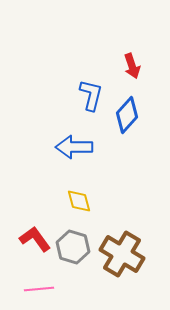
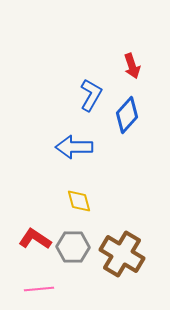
blue L-shape: rotated 16 degrees clockwise
red L-shape: rotated 20 degrees counterclockwise
gray hexagon: rotated 16 degrees counterclockwise
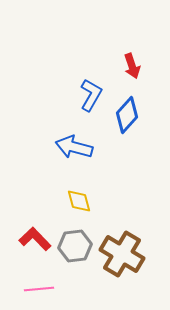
blue arrow: rotated 15 degrees clockwise
red L-shape: rotated 12 degrees clockwise
gray hexagon: moved 2 px right, 1 px up; rotated 8 degrees counterclockwise
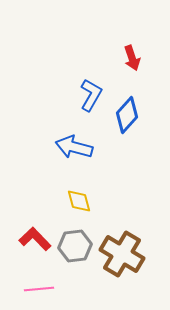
red arrow: moved 8 px up
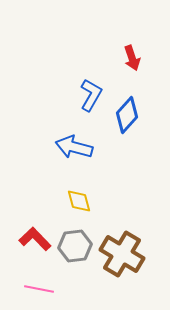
pink line: rotated 16 degrees clockwise
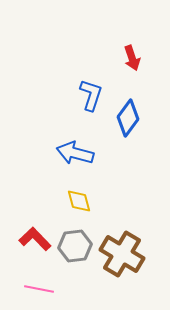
blue L-shape: rotated 12 degrees counterclockwise
blue diamond: moved 1 px right, 3 px down; rotated 6 degrees counterclockwise
blue arrow: moved 1 px right, 6 px down
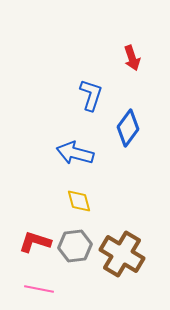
blue diamond: moved 10 px down
red L-shape: moved 3 px down; rotated 28 degrees counterclockwise
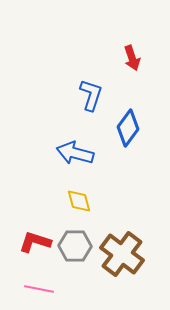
gray hexagon: rotated 8 degrees clockwise
brown cross: rotated 6 degrees clockwise
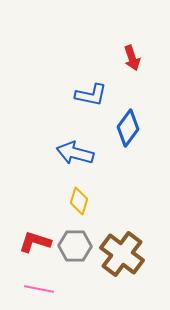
blue L-shape: rotated 84 degrees clockwise
yellow diamond: rotated 32 degrees clockwise
